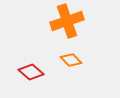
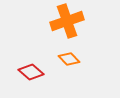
orange diamond: moved 2 px left, 1 px up
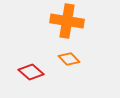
orange cross: rotated 28 degrees clockwise
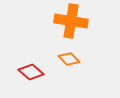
orange cross: moved 4 px right
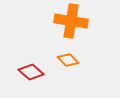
orange diamond: moved 1 px left, 1 px down
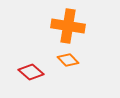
orange cross: moved 3 px left, 5 px down
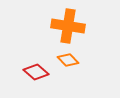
red diamond: moved 5 px right
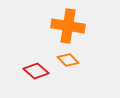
red diamond: moved 1 px up
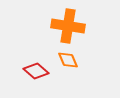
orange diamond: rotated 20 degrees clockwise
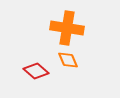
orange cross: moved 1 px left, 2 px down
